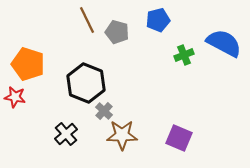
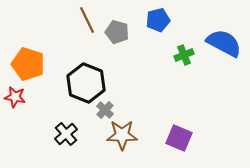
gray cross: moved 1 px right, 1 px up
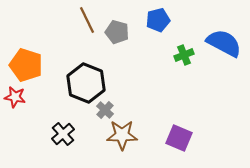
orange pentagon: moved 2 px left, 1 px down
black cross: moved 3 px left
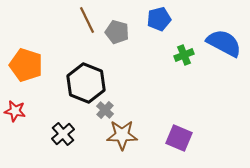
blue pentagon: moved 1 px right, 1 px up
red star: moved 14 px down
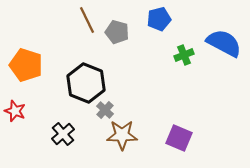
red star: rotated 10 degrees clockwise
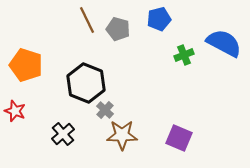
gray pentagon: moved 1 px right, 3 px up
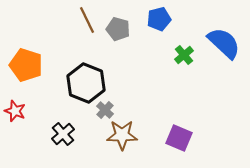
blue semicircle: rotated 15 degrees clockwise
green cross: rotated 18 degrees counterclockwise
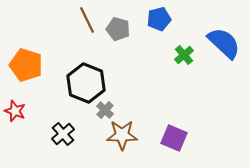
purple square: moved 5 px left
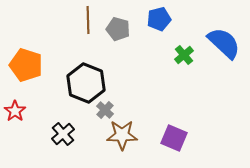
brown line: moved 1 px right; rotated 24 degrees clockwise
red star: rotated 15 degrees clockwise
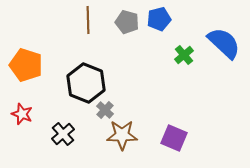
gray pentagon: moved 9 px right, 7 px up
red star: moved 7 px right, 3 px down; rotated 15 degrees counterclockwise
